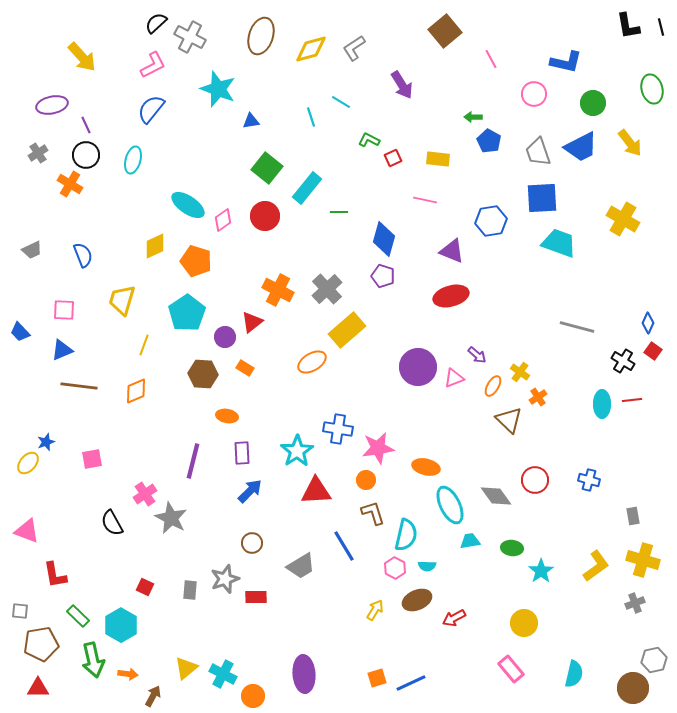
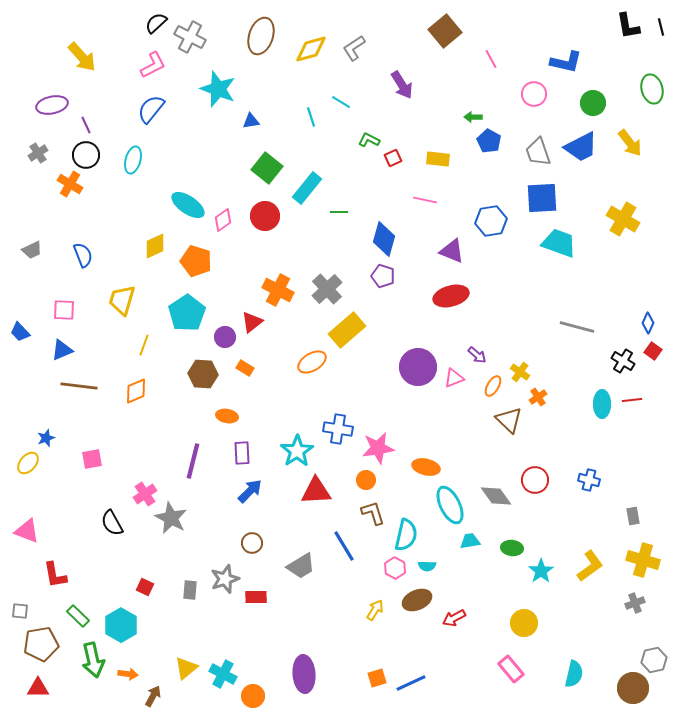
blue star at (46, 442): moved 4 px up
yellow L-shape at (596, 566): moved 6 px left
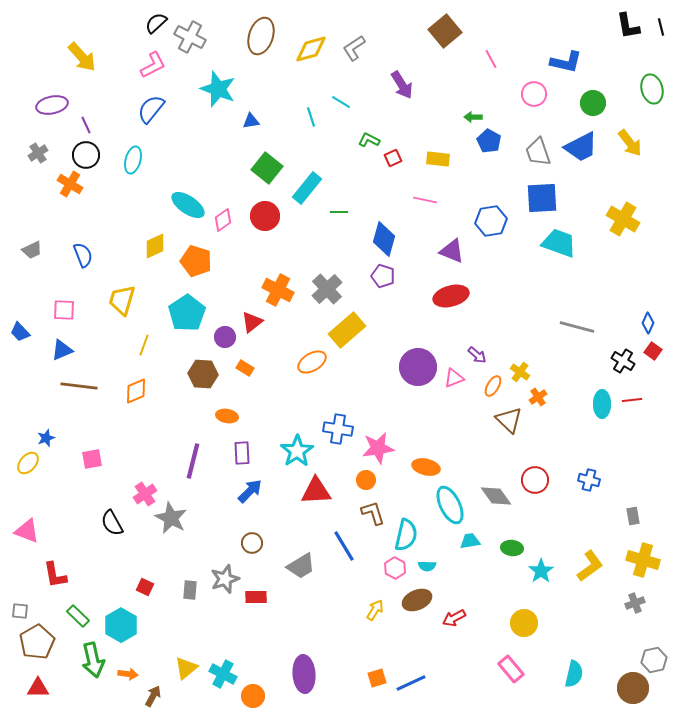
brown pentagon at (41, 644): moved 4 px left, 2 px up; rotated 20 degrees counterclockwise
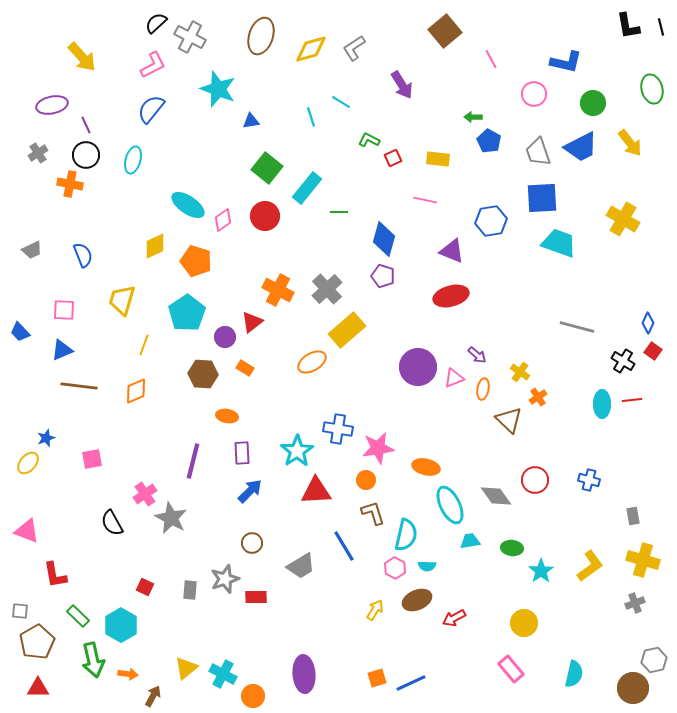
orange cross at (70, 184): rotated 20 degrees counterclockwise
orange ellipse at (493, 386): moved 10 px left, 3 px down; rotated 20 degrees counterclockwise
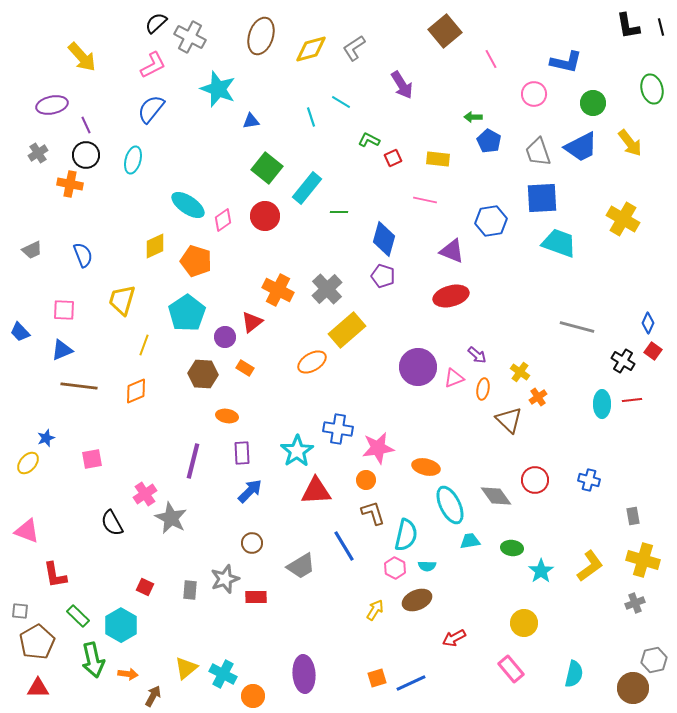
red arrow at (454, 618): moved 20 px down
